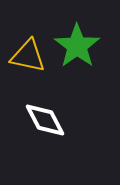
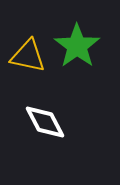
white diamond: moved 2 px down
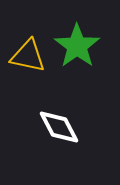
white diamond: moved 14 px right, 5 px down
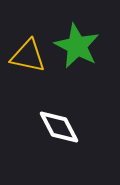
green star: rotated 9 degrees counterclockwise
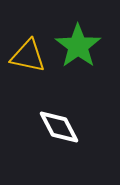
green star: moved 1 px right; rotated 9 degrees clockwise
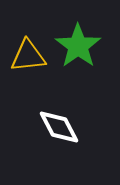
yellow triangle: rotated 18 degrees counterclockwise
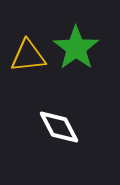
green star: moved 2 px left, 2 px down
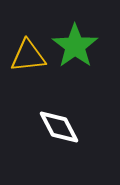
green star: moved 1 px left, 2 px up
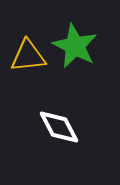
green star: rotated 9 degrees counterclockwise
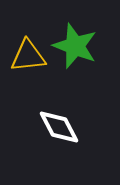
green star: rotated 6 degrees counterclockwise
